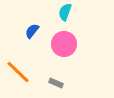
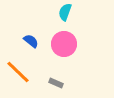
blue semicircle: moved 1 px left, 10 px down; rotated 91 degrees clockwise
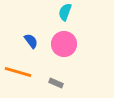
blue semicircle: rotated 14 degrees clockwise
orange line: rotated 28 degrees counterclockwise
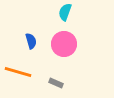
blue semicircle: rotated 21 degrees clockwise
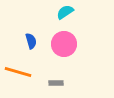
cyan semicircle: rotated 36 degrees clockwise
gray rectangle: rotated 24 degrees counterclockwise
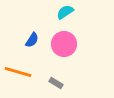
blue semicircle: moved 1 px right, 1 px up; rotated 49 degrees clockwise
gray rectangle: rotated 32 degrees clockwise
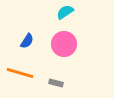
blue semicircle: moved 5 px left, 1 px down
orange line: moved 2 px right, 1 px down
gray rectangle: rotated 16 degrees counterclockwise
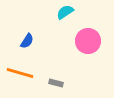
pink circle: moved 24 px right, 3 px up
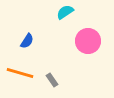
gray rectangle: moved 4 px left, 3 px up; rotated 40 degrees clockwise
